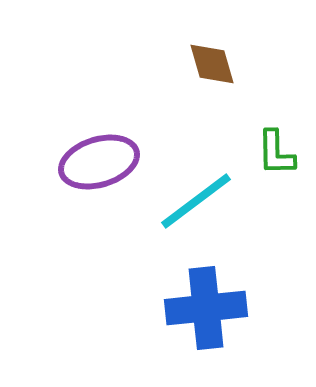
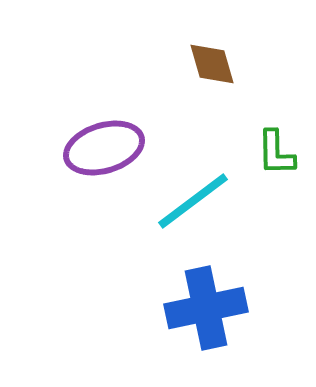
purple ellipse: moved 5 px right, 14 px up
cyan line: moved 3 px left
blue cross: rotated 6 degrees counterclockwise
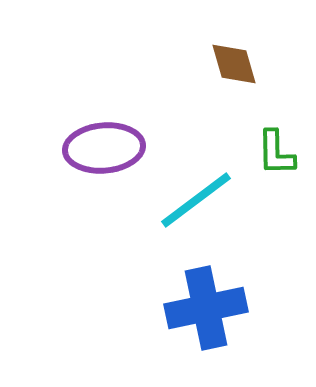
brown diamond: moved 22 px right
purple ellipse: rotated 12 degrees clockwise
cyan line: moved 3 px right, 1 px up
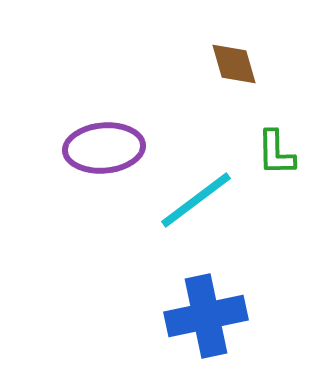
blue cross: moved 8 px down
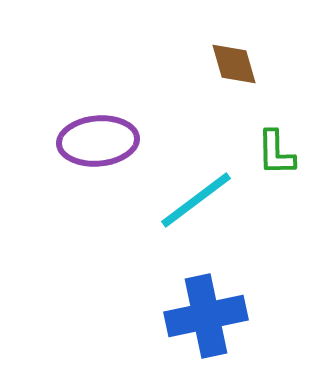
purple ellipse: moved 6 px left, 7 px up
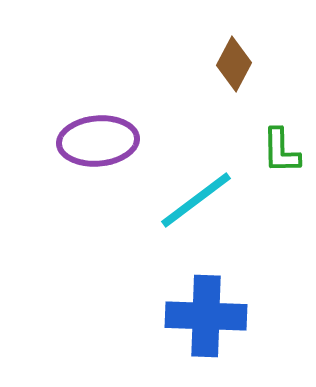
brown diamond: rotated 44 degrees clockwise
green L-shape: moved 5 px right, 2 px up
blue cross: rotated 14 degrees clockwise
